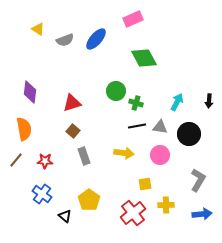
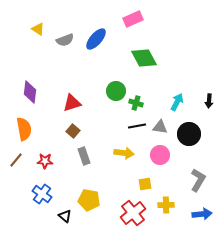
yellow pentagon: rotated 25 degrees counterclockwise
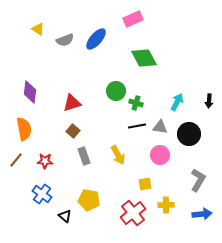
yellow arrow: moved 6 px left, 2 px down; rotated 54 degrees clockwise
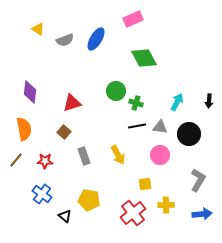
blue ellipse: rotated 10 degrees counterclockwise
brown square: moved 9 px left, 1 px down
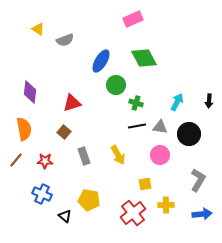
blue ellipse: moved 5 px right, 22 px down
green circle: moved 6 px up
blue cross: rotated 12 degrees counterclockwise
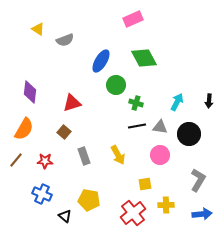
orange semicircle: rotated 40 degrees clockwise
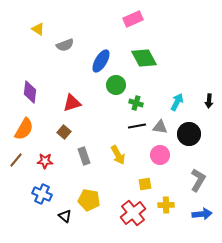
gray semicircle: moved 5 px down
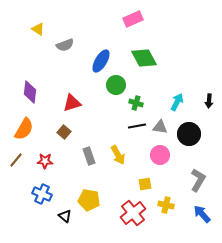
gray rectangle: moved 5 px right
yellow cross: rotated 14 degrees clockwise
blue arrow: rotated 126 degrees counterclockwise
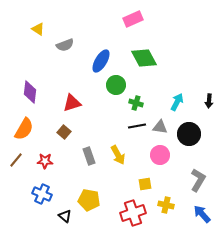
red cross: rotated 20 degrees clockwise
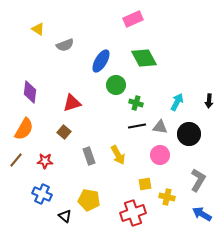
yellow cross: moved 1 px right, 8 px up
blue arrow: rotated 18 degrees counterclockwise
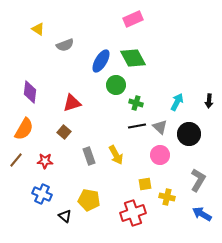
green diamond: moved 11 px left
gray triangle: rotated 35 degrees clockwise
yellow arrow: moved 2 px left
